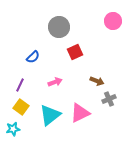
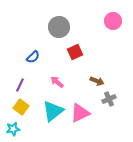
pink arrow: moved 2 px right; rotated 120 degrees counterclockwise
cyan triangle: moved 3 px right, 4 px up
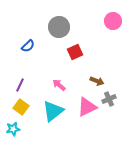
blue semicircle: moved 5 px left, 11 px up
pink arrow: moved 2 px right, 3 px down
pink triangle: moved 7 px right, 6 px up
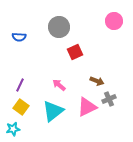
pink circle: moved 1 px right
blue semicircle: moved 9 px left, 9 px up; rotated 48 degrees clockwise
